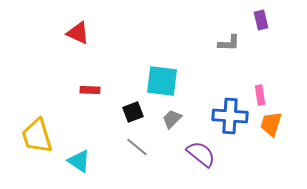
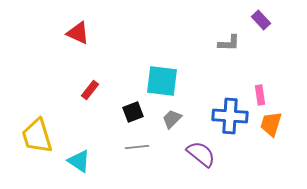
purple rectangle: rotated 30 degrees counterclockwise
red rectangle: rotated 54 degrees counterclockwise
gray line: rotated 45 degrees counterclockwise
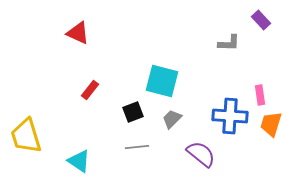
cyan square: rotated 8 degrees clockwise
yellow trapezoid: moved 11 px left
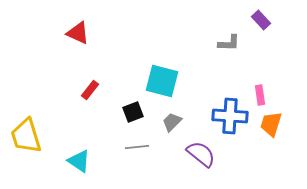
gray trapezoid: moved 3 px down
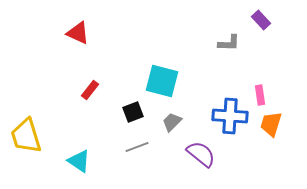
gray line: rotated 15 degrees counterclockwise
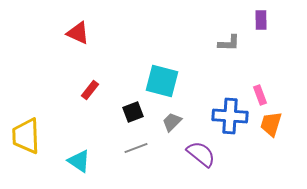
purple rectangle: rotated 42 degrees clockwise
pink rectangle: rotated 12 degrees counterclockwise
yellow trapezoid: rotated 15 degrees clockwise
gray line: moved 1 px left, 1 px down
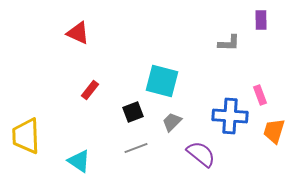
orange trapezoid: moved 3 px right, 7 px down
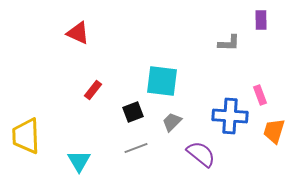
cyan square: rotated 8 degrees counterclockwise
red rectangle: moved 3 px right
cyan triangle: rotated 25 degrees clockwise
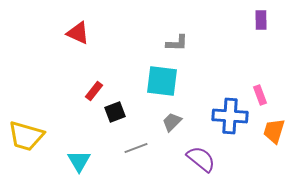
gray L-shape: moved 52 px left
red rectangle: moved 1 px right, 1 px down
black square: moved 18 px left
yellow trapezoid: rotated 72 degrees counterclockwise
purple semicircle: moved 5 px down
